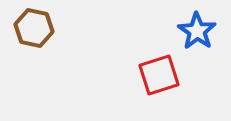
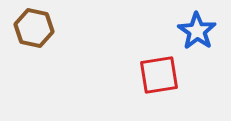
red square: rotated 9 degrees clockwise
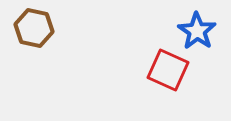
red square: moved 9 px right, 5 px up; rotated 33 degrees clockwise
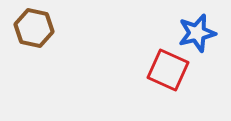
blue star: moved 2 px down; rotated 24 degrees clockwise
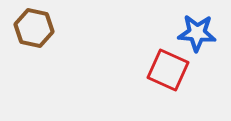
blue star: rotated 18 degrees clockwise
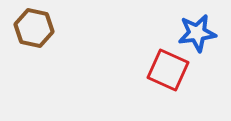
blue star: rotated 12 degrees counterclockwise
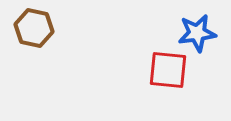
red square: rotated 18 degrees counterclockwise
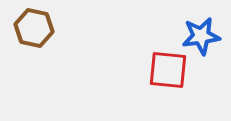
blue star: moved 4 px right, 3 px down
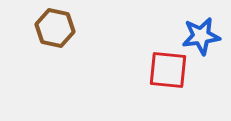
brown hexagon: moved 21 px right
